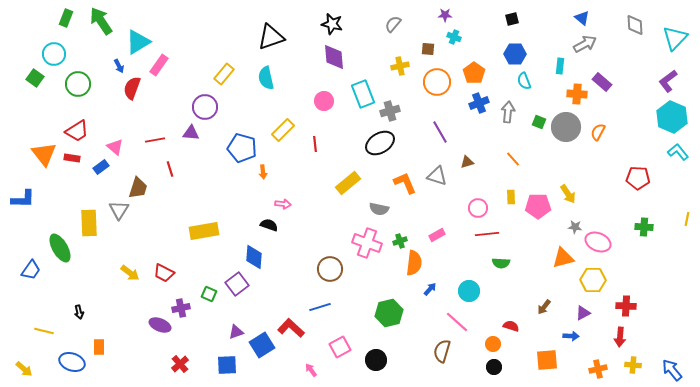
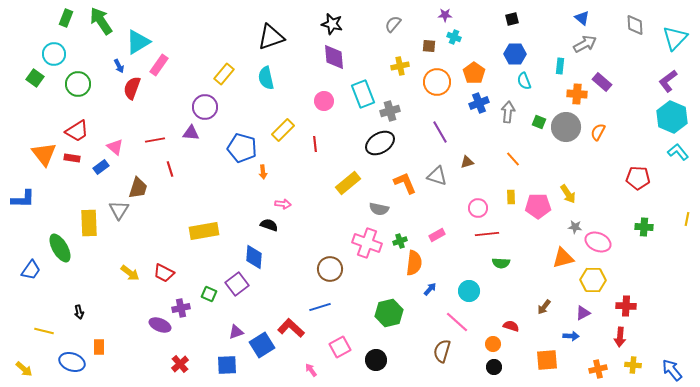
brown square at (428, 49): moved 1 px right, 3 px up
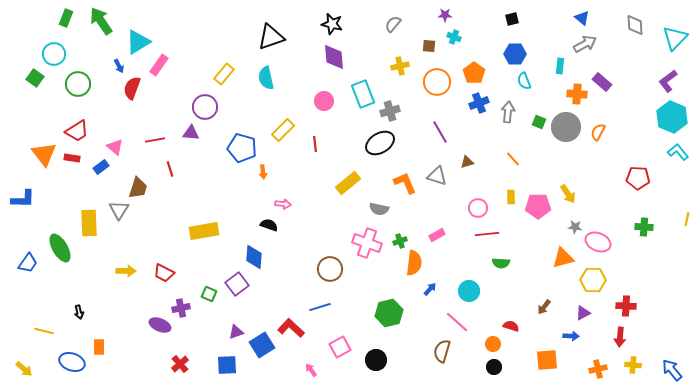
blue trapezoid at (31, 270): moved 3 px left, 7 px up
yellow arrow at (130, 273): moved 4 px left, 2 px up; rotated 36 degrees counterclockwise
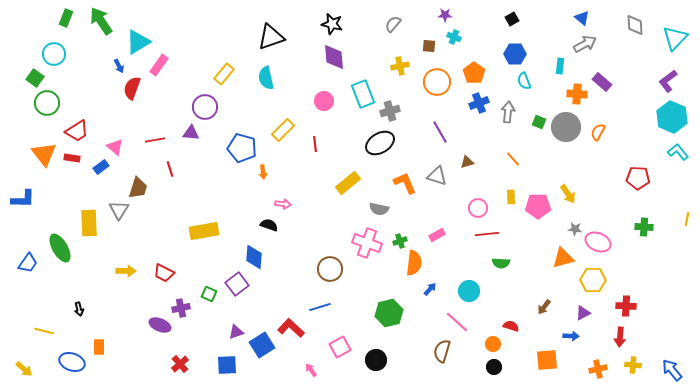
black square at (512, 19): rotated 16 degrees counterclockwise
green circle at (78, 84): moved 31 px left, 19 px down
gray star at (575, 227): moved 2 px down
black arrow at (79, 312): moved 3 px up
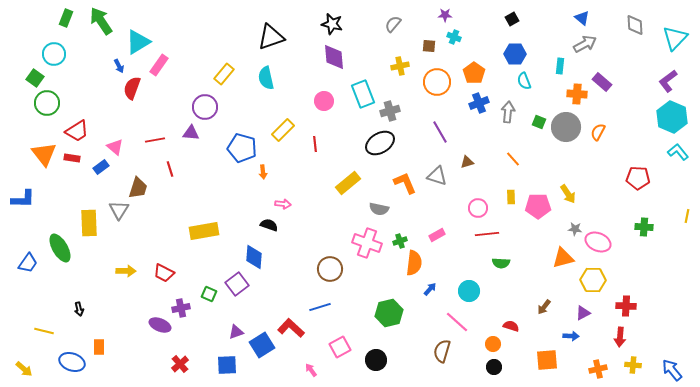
yellow line at (687, 219): moved 3 px up
